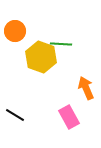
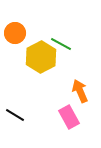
orange circle: moved 2 px down
green line: rotated 25 degrees clockwise
yellow hexagon: rotated 12 degrees clockwise
orange arrow: moved 6 px left, 3 px down
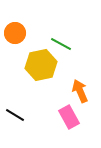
yellow hexagon: moved 8 px down; rotated 16 degrees clockwise
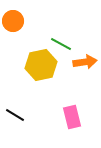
orange circle: moved 2 px left, 12 px up
orange arrow: moved 5 px right, 29 px up; rotated 105 degrees clockwise
pink rectangle: moved 3 px right; rotated 15 degrees clockwise
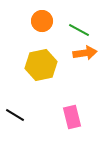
orange circle: moved 29 px right
green line: moved 18 px right, 14 px up
orange arrow: moved 9 px up
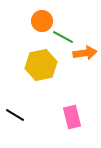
green line: moved 16 px left, 7 px down
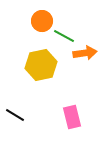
green line: moved 1 px right, 1 px up
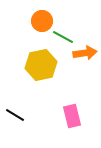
green line: moved 1 px left, 1 px down
pink rectangle: moved 1 px up
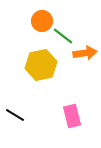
green line: moved 1 px up; rotated 10 degrees clockwise
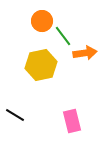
green line: rotated 15 degrees clockwise
pink rectangle: moved 5 px down
